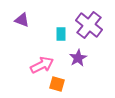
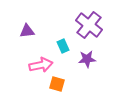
purple triangle: moved 5 px right, 11 px down; rotated 28 degrees counterclockwise
cyan rectangle: moved 2 px right, 12 px down; rotated 24 degrees counterclockwise
purple star: moved 9 px right, 1 px down; rotated 24 degrees clockwise
pink arrow: moved 1 px left; rotated 15 degrees clockwise
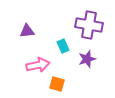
purple cross: rotated 28 degrees counterclockwise
purple star: rotated 12 degrees counterclockwise
pink arrow: moved 3 px left
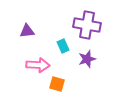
purple cross: moved 2 px left
pink arrow: rotated 15 degrees clockwise
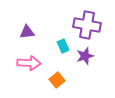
purple triangle: moved 1 px down
purple star: moved 2 px left, 3 px up
pink arrow: moved 9 px left, 2 px up
orange square: moved 4 px up; rotated 35 degrees clockwise
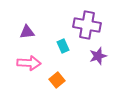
purple star: moved 13 px right
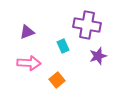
purple triangle: rotated 14 degrees counterclockwise
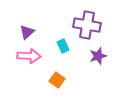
purple triangle: rotated 21 degrees counterclockwise
pink arrow: moved 7 px up
orange square: rotated 14 degrees counterclockwise
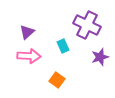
purple cross: rotated 16 degrees clockwise
purple star: moved 2 px right, 1 px down
